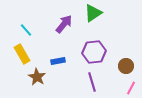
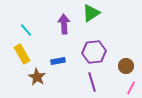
green triangle: moved 2 px left
purple arrow: rotated 42 degrees counterclockwise
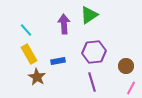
green triangle: moved 2 px left, 2 px down
yellow rectangle: moved 7 px right
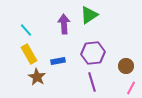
purple hexagon: moved 1 px left, 1 px down
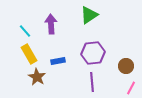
purple arrow: moved 13 px left
cyan line: moved 1 px left, 1 px down
purple line: rotated 12 degrees clockwise
